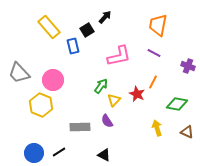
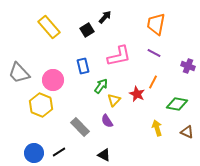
orange trapezoid: moved 2 px left, 1 px up
blue rectangle: moved 10 px right, 20 px down
gray rectangle: rotated 48 degrees clockwise
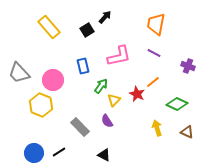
orange line: rotated 24 degrees clockwise
green diamond: rotated 15 degrees clockwise
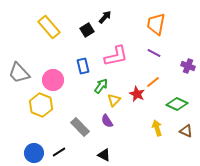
pink L-shape: moved 3 px left
brown triangle: moved 1 px left, 1 px up
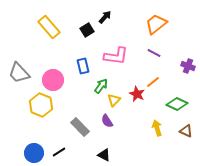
orange trapezoid: rotated 40 degrees clockwise
pink L-shape: rotated 20 degrees clockwise
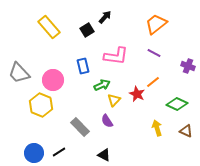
green arrow: moved 1 px right, 1 px up; rotated 28 degrees clockwise
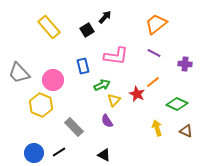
purple cross: moved 3 px left, 2 px up; rotated 16 degrees counterclockwise
gray rectangle: moved 6 px left
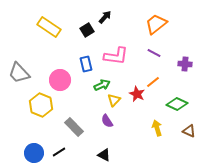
yellow rectangle: rotated 15 degrees counterclockwise
blue rectangle: moved 3 px right, 2 px up
pink circle: moved 7 px right
brown triangle: moved 3 px right
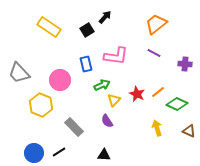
orange line: moved 5 px right, 10 px down
black triangle: rotated 24 degrees counterclockwise
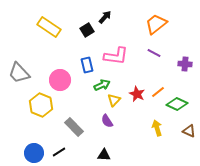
blue rectangle: moved 1 px right, 1 px down
